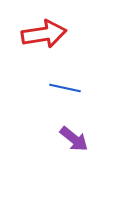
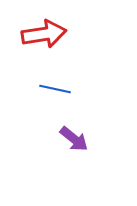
blue line: moved 10 px left, 1 px down
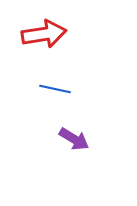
purple arrow: rotated 8 degrees counterclockwise
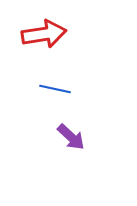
purple arrow: moved 3 px left, 2 px up; rotated 12 degrees clockwise
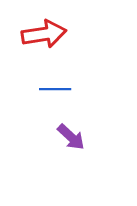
blue line: rotated 12 degrees counterclockwise
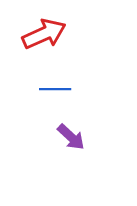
red arrow: rotated 15 degrees counterclockwise
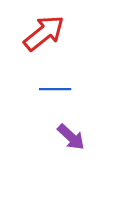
red arrow: moved 1 px up; rotated 15 degrees counterclockwise
